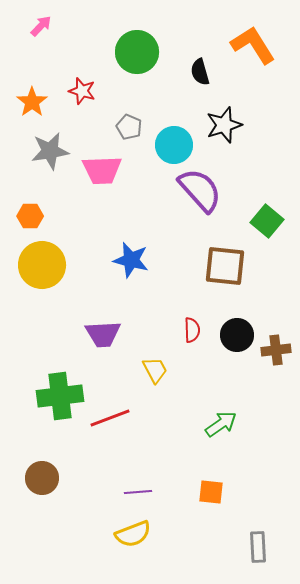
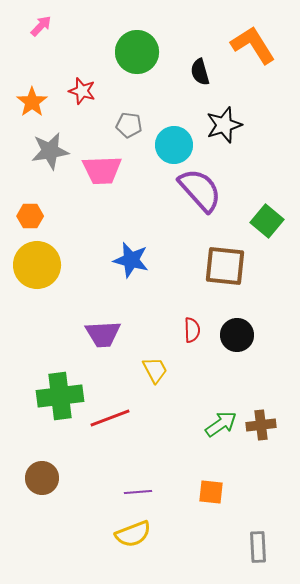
gray pentagon: moved 2 px up; rotated 15 degrees counterclockwise
yellow circle: moved 5 px left
brown cross: moved 15 px left, 75 px down
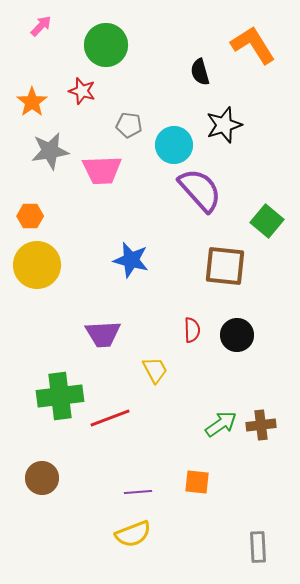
green circle: moved 31 px left, 7 px up
orange square: moved 14 px left, 10 px up
